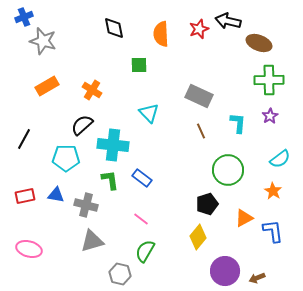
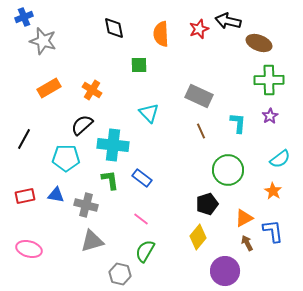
orange rectangle: moved 2 px right, 2 px down
brown arrow: moved 10 px left, 35 px up; rotated 84 degrees clockwise
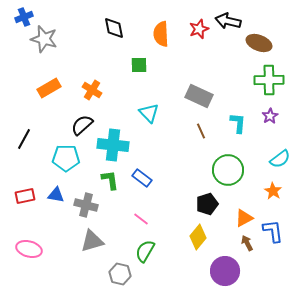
gray star: moved 1 px right, 2 px up
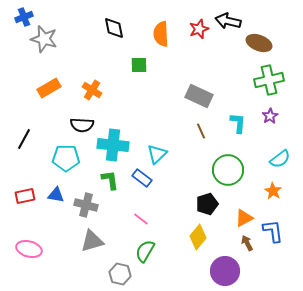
green cross: rotated 12 degrees counterclockwise
cyan triangle: moved 8 px right, 41 px down; rotated 30 degrees clockwise
black semicircle: rotated 135 degrees counterclockwise
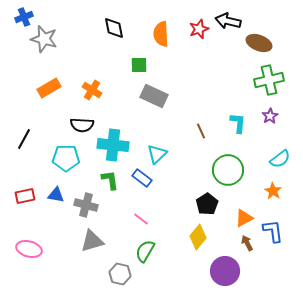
gray rectangle: moved 45 px left
black pentagon: rotated 15 degrees counterclockwise
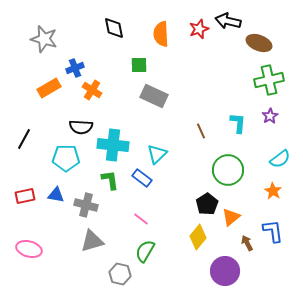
blue cross: moved 51 px right, 51 px down
black semicircle: moved 1 px left, 2 px down
orange triangle: moved 13 px left, 1 px up; rotated 12 degrees counterclockwise
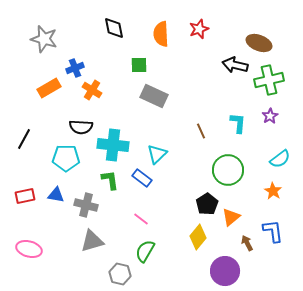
black arrow: moved 7 px right, 44 px down
